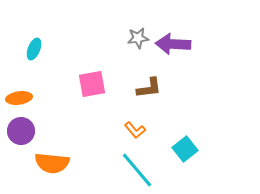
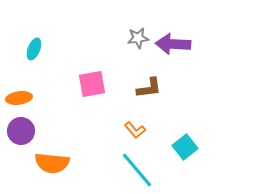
cyan square: moved 2 px up
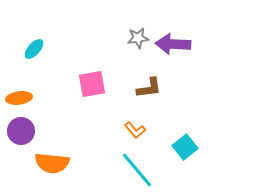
cyan ellipse: rotated 20 degrees clockwise
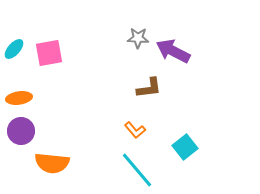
gray star: rotated 10 degrees clockwise
purple arrow: moved 7 px down; rotated 24 degrees clockwise
cyan ellipse: moved 20 px left
pink square: moved 43 px left, 31 px up
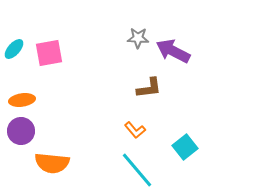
orange ellipse: moved 3 px right, 2 px down
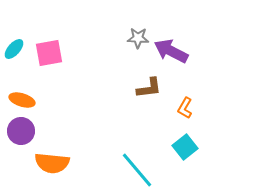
purple arrow: moved 2 px left
orange ellipse: rotated 25 degrees clockwise
orange L-shape: moved 50 px right, 22 px up; rotated 70 degrees clockwise
